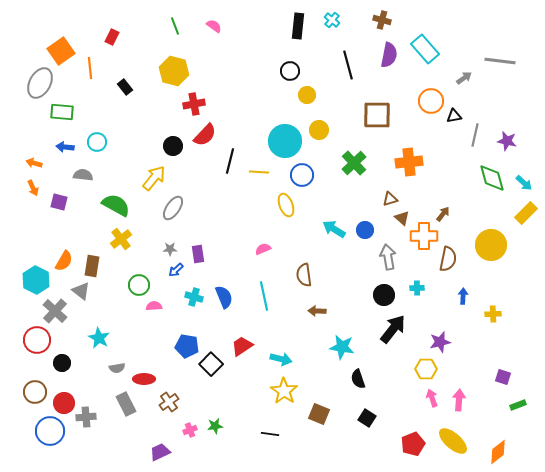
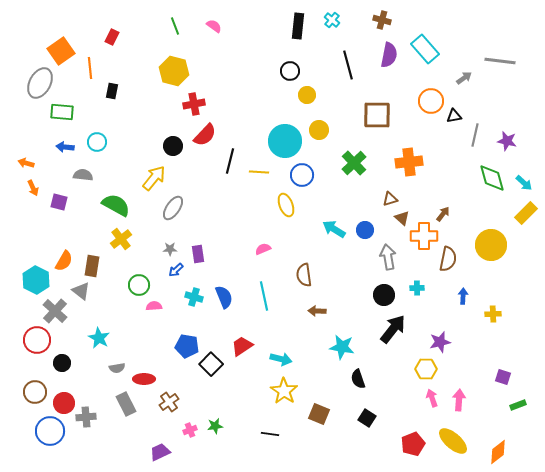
black rectangle at (125, 87): moved 13 px left, 4 px down; rotated 49 degrees clockwise
orange arrow at (34, 163): moved 8 px left
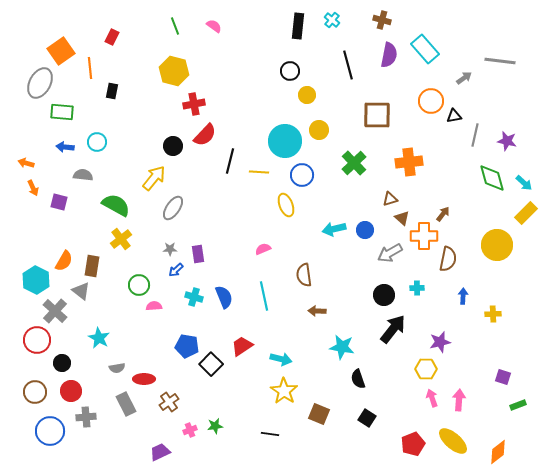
cyan arrow at (334, 229): rotated 45 degrees counterclockwise
yellow circle at (491, 245): moved 6 px right
gray arrow at (388, 257): moved 2 px right, 4 px up; rotated 110 degrees counterclockwise
red circle at (64, 403): moved 7 px right, 12 px up
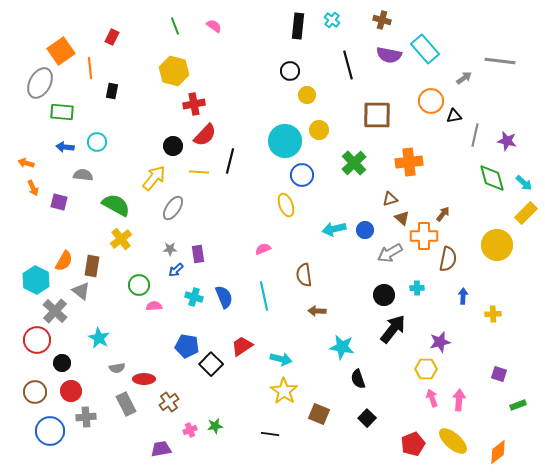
purple semicircle at (389, 55): rotated 90 degrees clockwise
yellow line at (259, 172): moved 60 px left
purple square at (503, 377): moved 4 px left, 3 px up
black square at (367, 418): rotated 12 degrees clockwise
purple trapezoid at (160, 452): moved 1 px right, 3 px up; rotated 15 degrees clockwise
